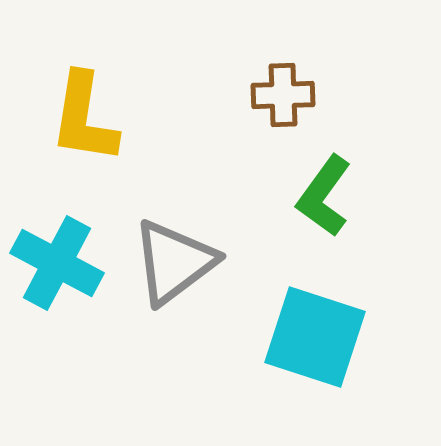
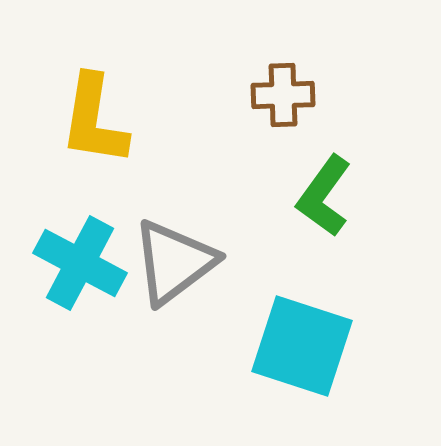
yellow L-shape: moved 10 px right, 2 px down
cyan cross: moved 23 px right
cyan square: moved 13 px left, 9 px down
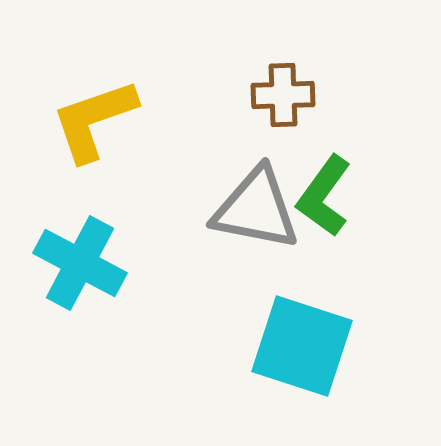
yellow L-shape: rotated 62 degrees clockwise
gray triangle: moved 82 px right, 53 px up; rotated 48 degrees clockwise
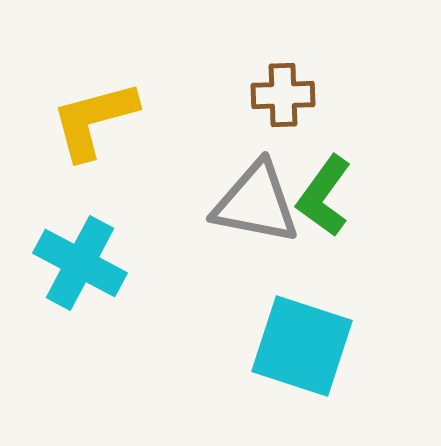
yellow L-shape: rotated 4 degrees clockwise
gray triangle: moved 6 px up
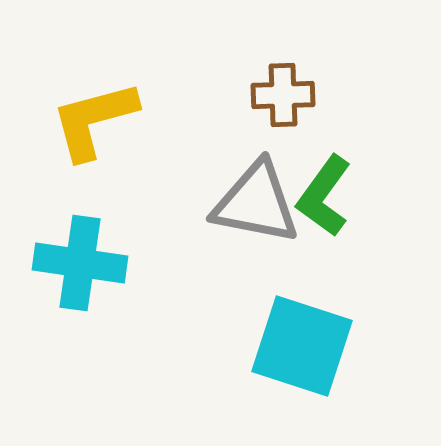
cyan cross: rotated 20 degrees counterclockwise
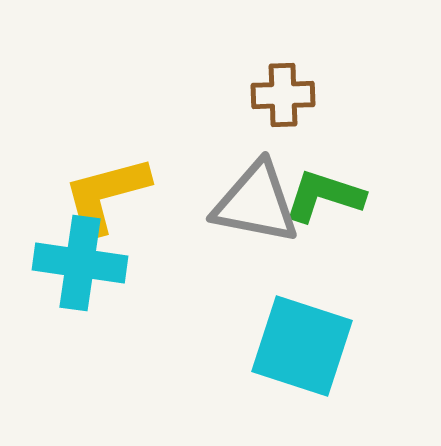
yellow L-shape: moved 12 px right, 75 px down
green L-shape: rotated 72 degrees clockwise
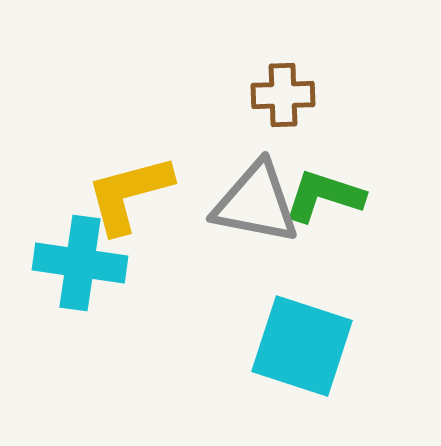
yellow L-shape: moved 23 px right, 1 px up
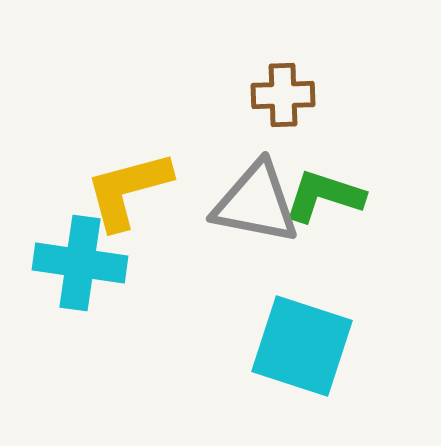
yellow L-shape: moved 1 px left, 4 px up
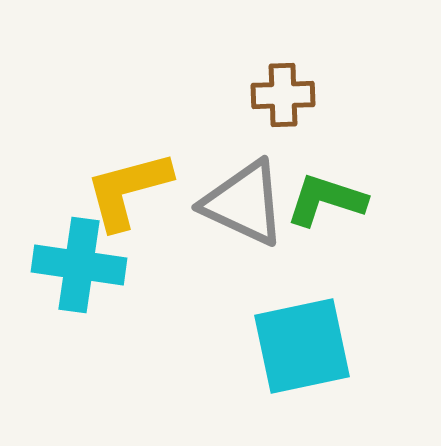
green L-shape: moved 2 px right, 4 px down
gray triangle: moved 12 px left; rotated 14 degrees clockwise
cyan cross: moved 1 px left, 2 px down
cyan square: rotated 30 degrees counterclockwise
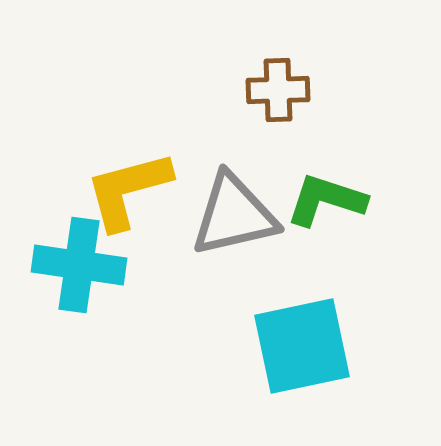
brown cross: moved 5 px left, 5 px up
gray triangle: moved 10 px left, 12 px down; rotated 38 degrees counterclockwise
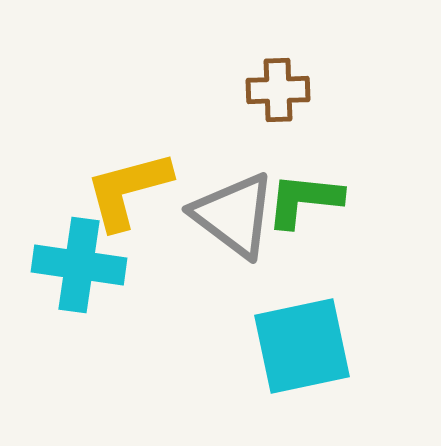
green L-shape: moved 22 px left; rotated 12 degrees counterclockwise
gray triangle: rotated 50 degrees clockwise
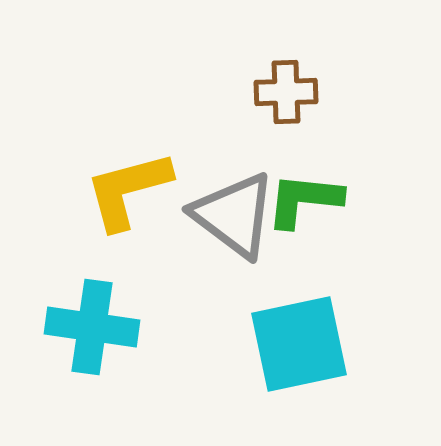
brown cross: moved 8 px right, 2 px down
cyan cross: moved 13 px right, 62 px down
cyan square: moved 3 px left, 2 px up
